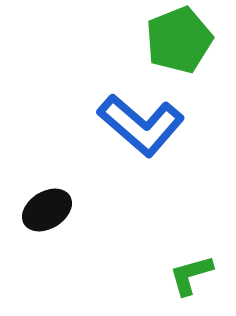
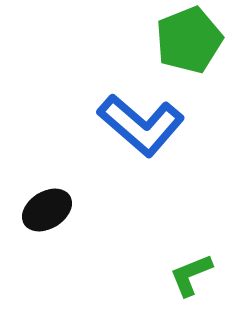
green pentagon: moved 10 px right
green L-shape: rotated 6 degrees counterclockwise
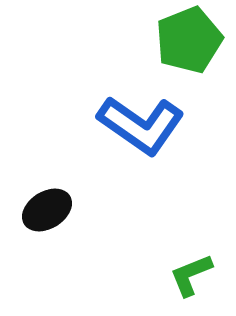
blue L-shape: rotated 6 degrees counterclockwise
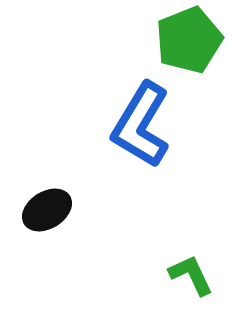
blue L-shape: rotated 86 degrees clockwise
green L-shape: rotated 87 degrees clockwise
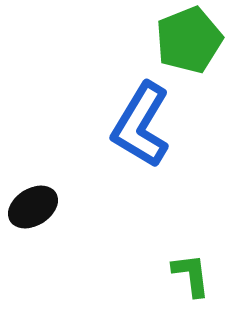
black ellipse: moved 14 px left, 3 px up
green L-shape: rotated 18 degrees clockwise
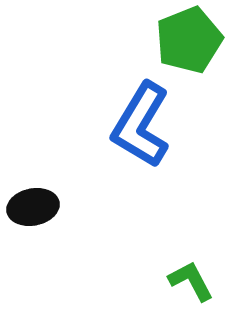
black ellipse: rotated 21 degrees clockwise
green L-shape: moved 6 px down; rotated 21 degrees counterclockwise
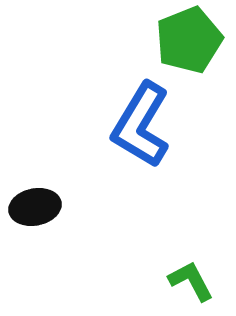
black ellipse: moved 2 px right
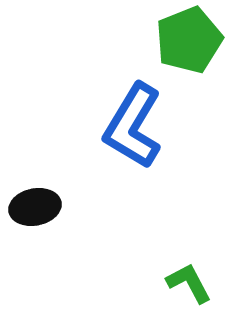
blue L-shape: moved 8 px left, 1 px down
green L-shape: moved 2 px left, 2 px down
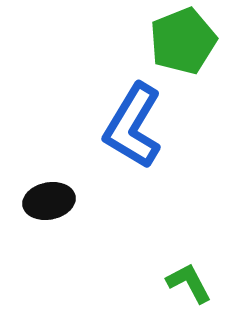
green pentagon: moved 6 px left, 1 px down
black ellipse: moved 14 px right, 6 px up
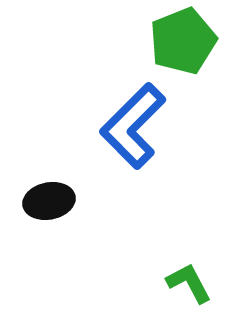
blue L-shape: rotated 14 degrees clockwise
